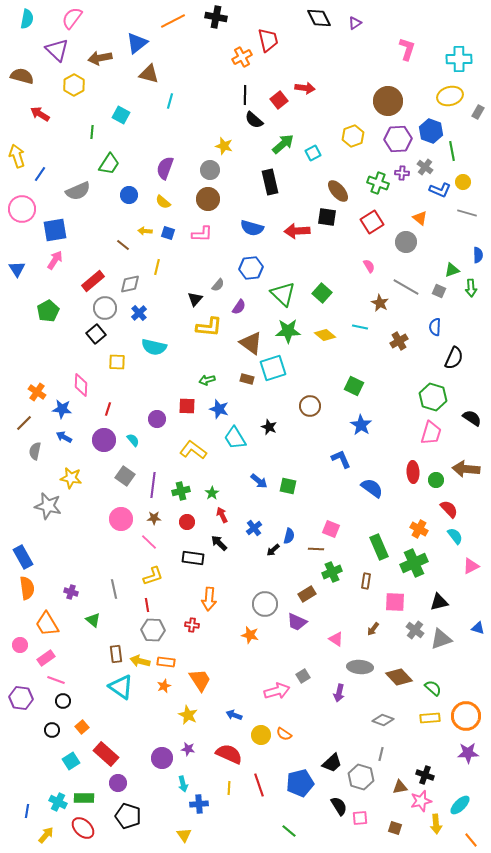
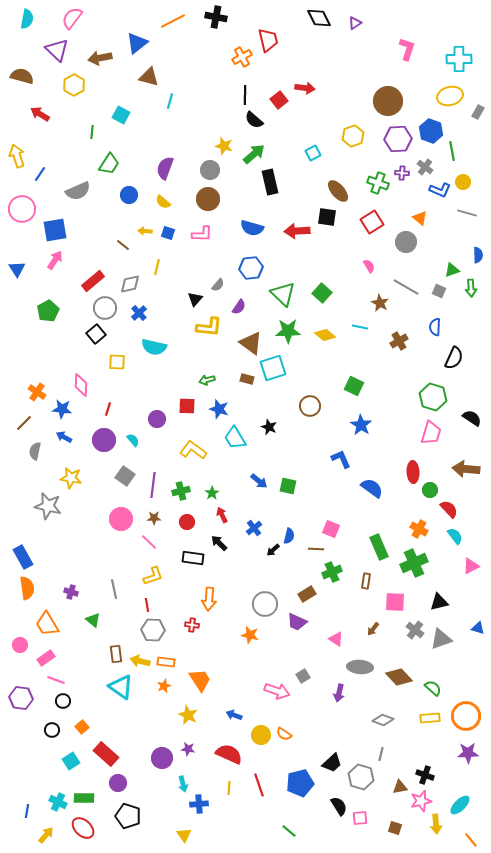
brown triangle at (149, 74): moved 3 px down
green arrow at (283, 144): moved 29 px left, 10 px down
green circle at (436, 480): moved 6 px left, 10 px down
pink arrow at (277, 691): rotated 35 degrees clockwise
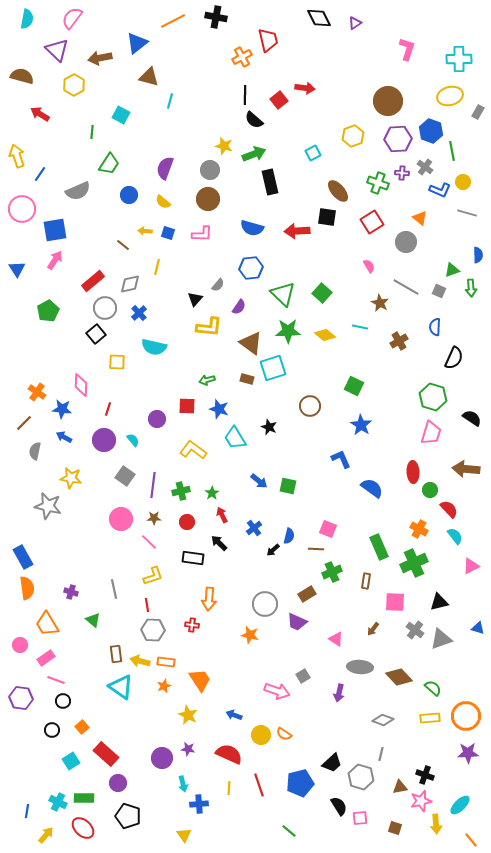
green arrow at (254, 154): rotated 20 degrees clockwise
pink square at (331, 529): moved 3 px left
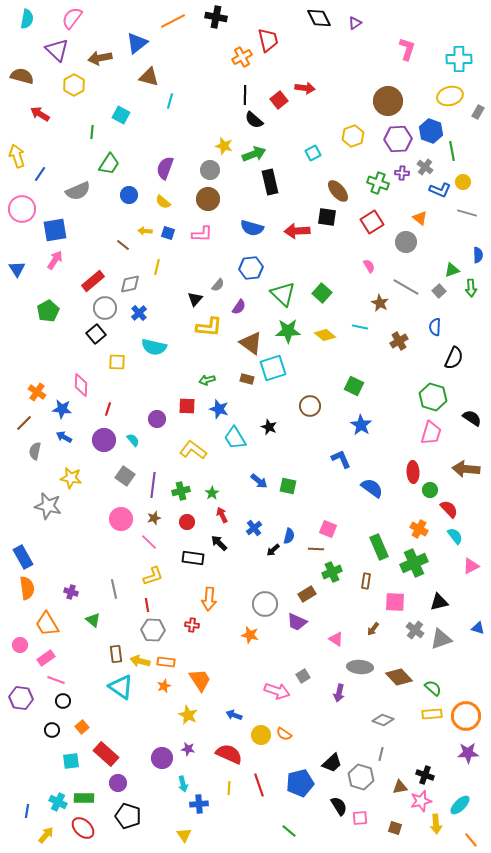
gray square at (439, 291): rotated 24 degrees clockwise
brown star at (154, 518): rotated 16 degrees counterclockwise
yellow rectangle at (430, 718): moved 2 px right, 4 px up
cyan square at (71, 761): rotated 24 degrees clockwise
